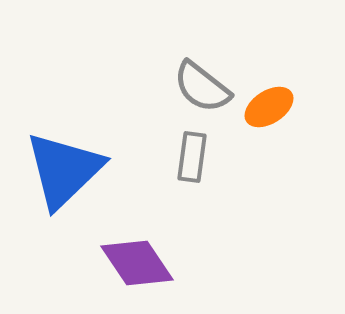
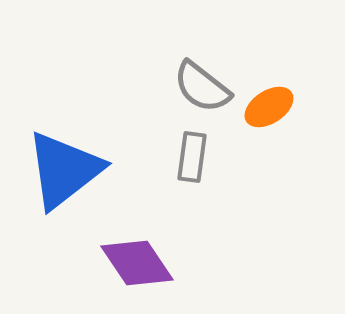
blue triangle: rotated 6 degrees clockwise
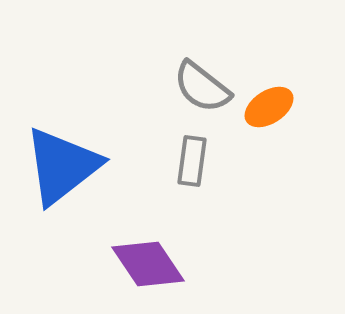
gray rectangle: moved 4 px down
blue triangle: moved 2 px left, 4 px up
purple diamond: moved 11 px right, 1 px down
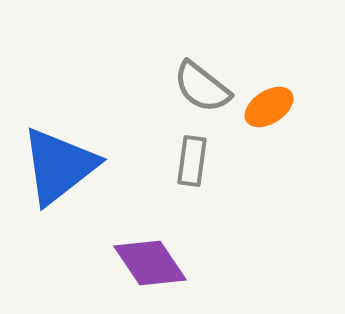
blue triangle: moved 3 px left
purple diamond: moved 2 px right, 1 px up
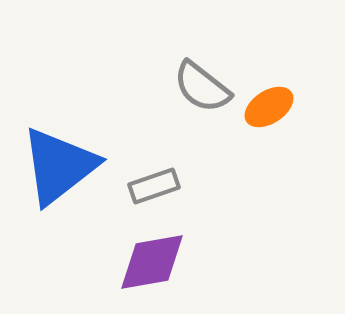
gray rectangle: moved 38 px left, 25 px down; rotated 63 degrees clockwise
purple diamond: moved 2 px right, 1 px up; rotated 66 degrees counterclockwise
